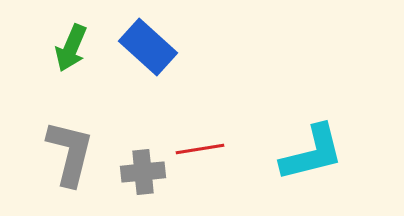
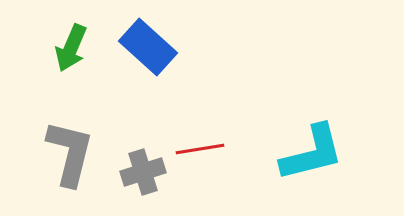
gray cross: rotated 12 degrees counterclockwise
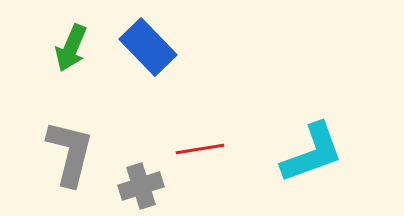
blue rectangle: rotated 4 degrees clockwise
cyan L-shape: rotated 6 degrees counterclockwise
gray cross: moved 2 px left, 14 px down
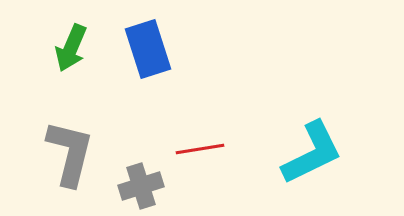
blue rectangle: moved 2 px down; rotated 26 degrees clockwise
cyan L-shape: rotated 6 degrees counterclockwise
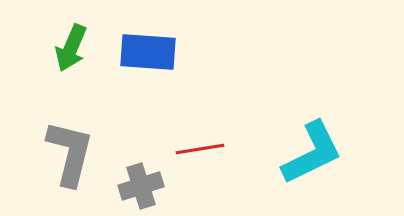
blue rectangle: moved 3 px down; rotated 68 degrees counterclockwise
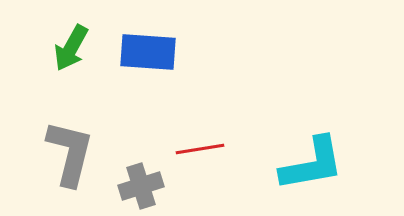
green arrow: rotated 6 degrees clockwise
cyan L-shape: moved 11 px down; rotated 16 degrees clockwise
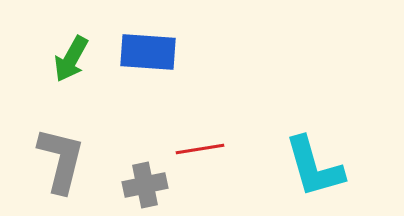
green arrow: moved 11 px down
gray L-shape: moved 9 px left, 7 px down
cyan L-shape: moved 2 px right, 3 px down; rotated 84 degrees clockwise
gray cross: moved 4 px right, 1 px up; rotated 6 degrees clockwise
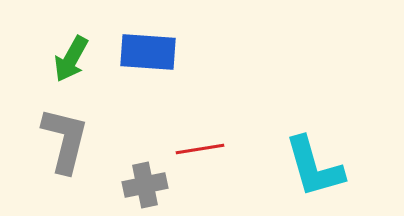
gray L-shape: moved 4 px right, 20 px up
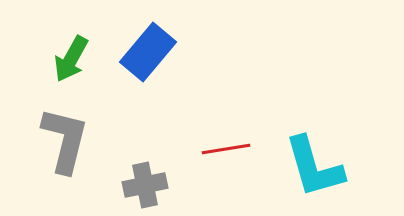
blue rectangle: rotated 54 degrees counterclockwise
red line: moved 26 px right
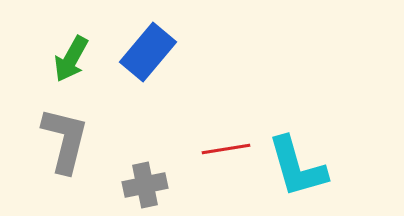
cyan L-shape: moved 17 px left
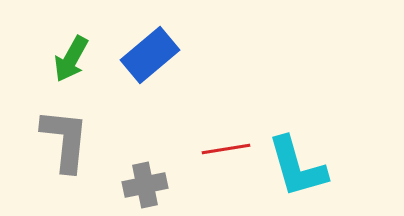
blue rectangle: moved 2 px right, 3 px down; rotated 10 degrees clockwise
gray L-shape: rotated 8 degrees counterclockwise
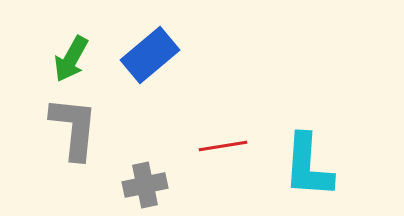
gray L-shape: moved 9 px right, 12 px up
red line: moved 3 px left, 3 px up
cyan L-shape: moved 11 px right, 1 px up; rotated 20 degrees clockwise
